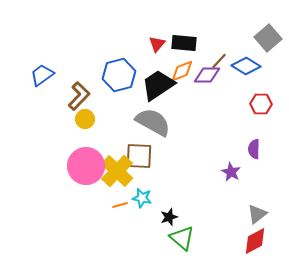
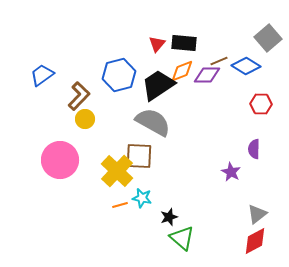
brown line: rotated 24 degrees clockwise
pink circle: moved 26 px left, 6 px up
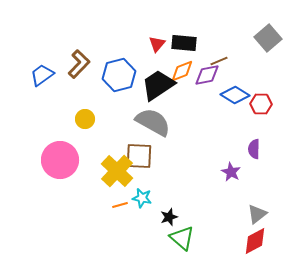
blue diamond: moved 11 px left, 29 px down
purple diamond: rotated 12 degrees counterclockwise
brown L-shape: moved 32 px up
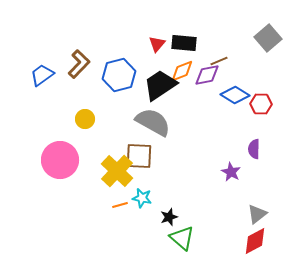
black trapezoid: moved 2 px right
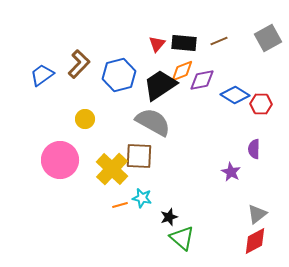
gray square: rotated 12 degrees clockwise
brown line: moved 20 px up
purple diamond: moved 5 px left, 5 px down
yellow cross: moved 5 px left, 2 px up
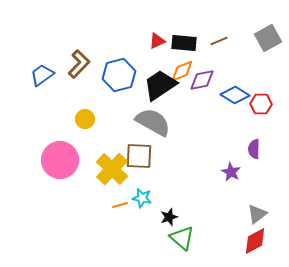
red triangle: moved 3 px up; rotated 24 degrees clockwise
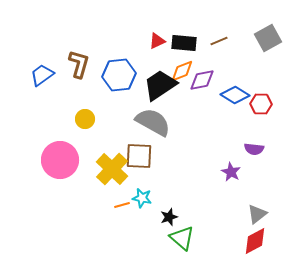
brown L-shape: rotated 28 degrees counterclockwise
blue hexagon: rotated 8 degrees clockwise
purple semicircle: rotated 84 degrees counterclockwise
orange line: moved 2 px right
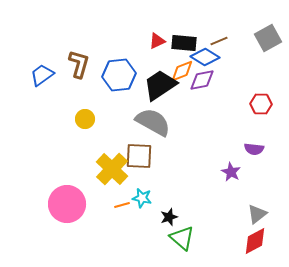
blue diamond: moved 30 px left, 38 px up
pink circle: moved 7 px right, 44 px down
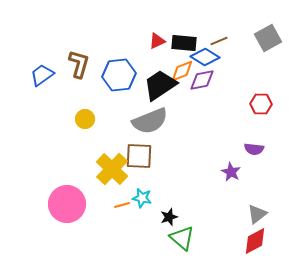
gray semicircle: moved 3 px left, 1 px up; rotated 129 degrees clockwise
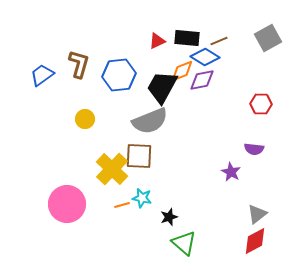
black rectangle: moved 3 px right, 5 px up
black trapezoid: moved 2 px right, 2 px down; rotated 27 degrees counterclockwise
green triangle: moved 2 px right, 5 px down
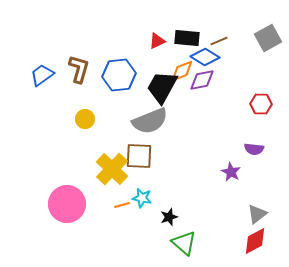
brown L-shape: moved 5 px down
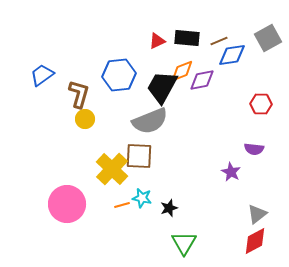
blue diamond: moved 27 px right, 2 px up; rotated 40 degrees counterclockwise
brown L-shape: moved 25 px down
black star: moved 9 px up
green triangle: rotated 20 degrees clockwise
